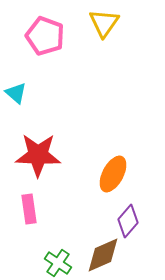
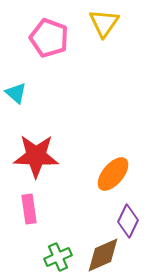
pink pentagon: moved 4 px right, 2 px down
red star: moved 2 px left, 1 px down
orange ellipse: rotated 12 degrees clockwise
purple diamond: rotated 16 degrees counterclockwise
green cross: moved 6 px up; rotated 32 degrees clockwise
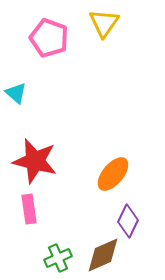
red star: moved 1 px left, 5 px down; rotated 12 degrees clockwise
green cross: moved 1 px down
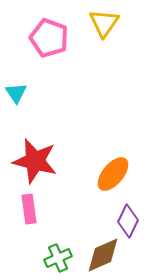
cyan triangle: rotated 15 degrees clockwise
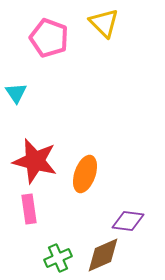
yellow triangle: rotated 20 degrees counterclockwise
orange ellipse: moved 28 px left; rotated 21 degrees counterclockwise
purple diamond: rotated 72 degrees clockwise
